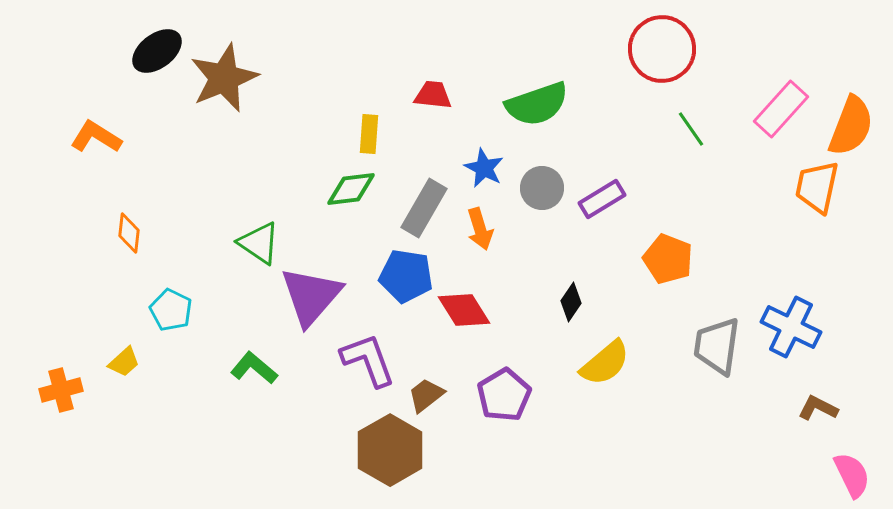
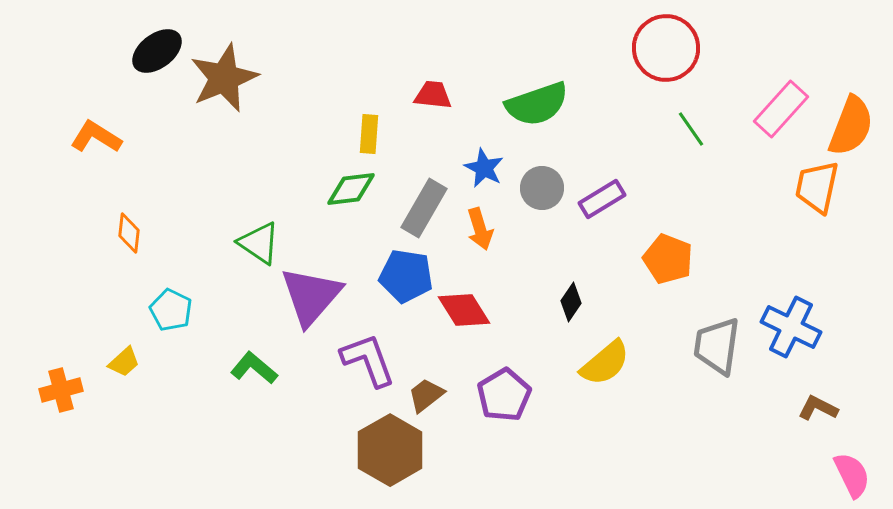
red circle: moved 4 px right, 1 px up
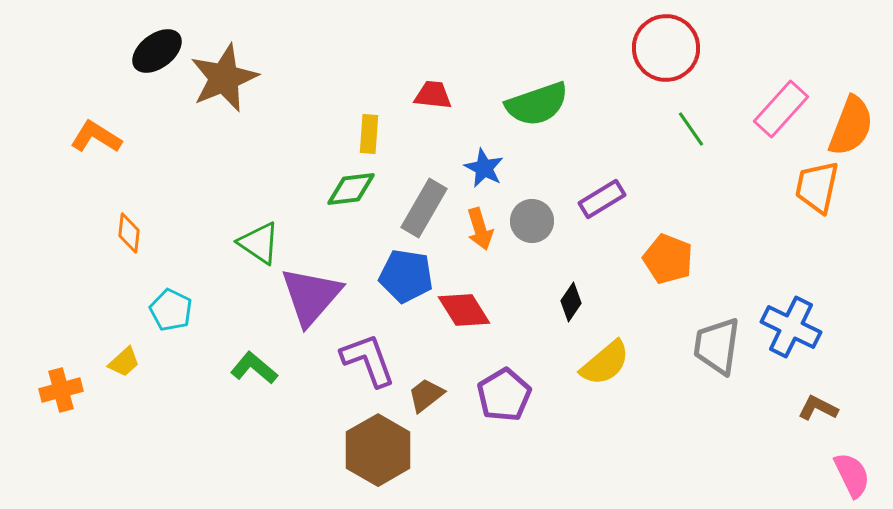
gray circle: moved 10 px left, 33 px down
brown hexagon: moved 12 px left
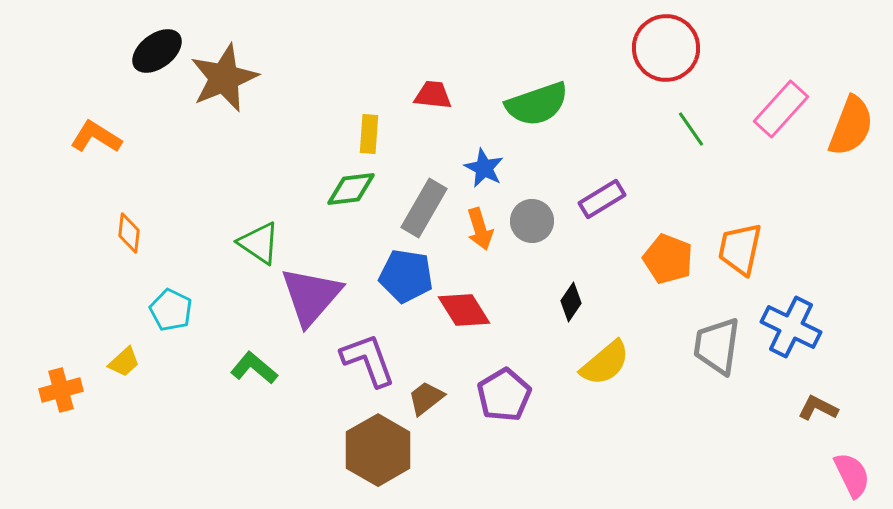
orange trapezoid: moved 77 px left, 62 px down
brown trapezoid: moved 3 px down
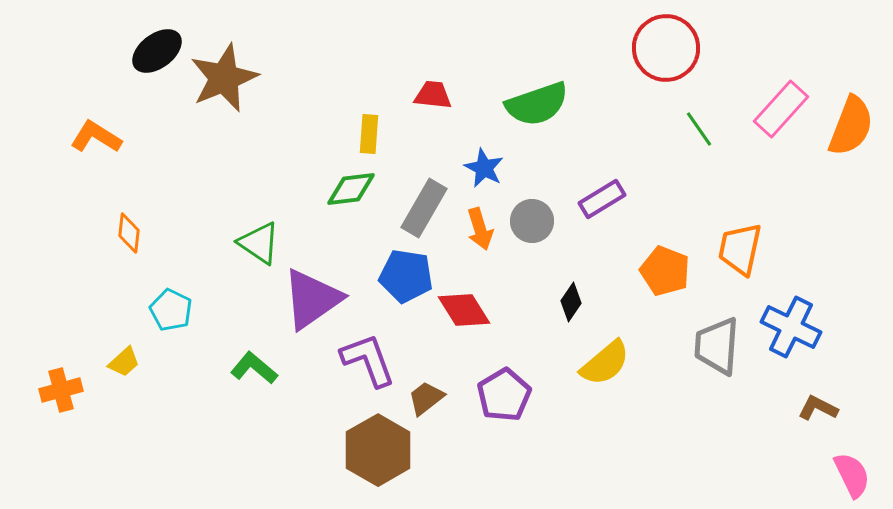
green line: moved 8 px right
orange pentagon: moved 3 px left, 12 px down
purple triangle: moved 1 px right, 3 px down; rotated 14 degrees clockwise
gray trapezoid: rotated 4 degrees counterclockwise
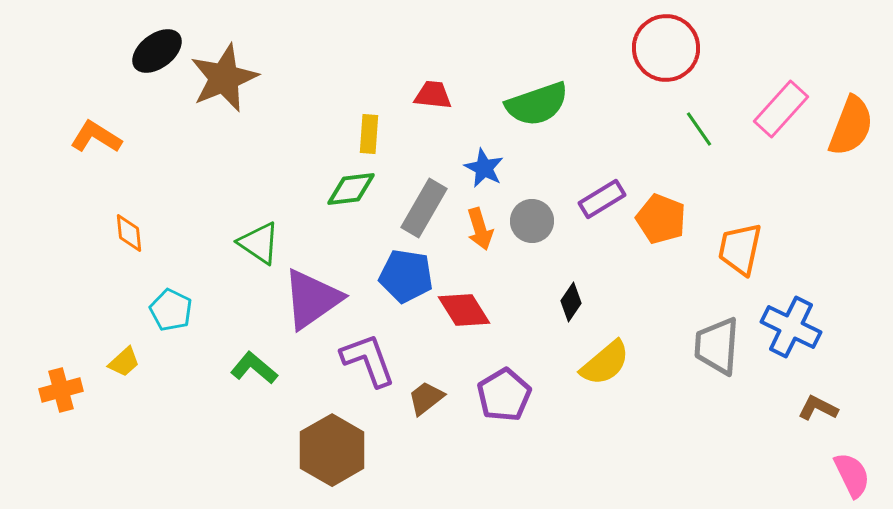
orange diamond: rotated 12 degrees counterclockwise
orange pentagon: moved 4 px left, 52 px up
brown hexagon: moved 46 px left
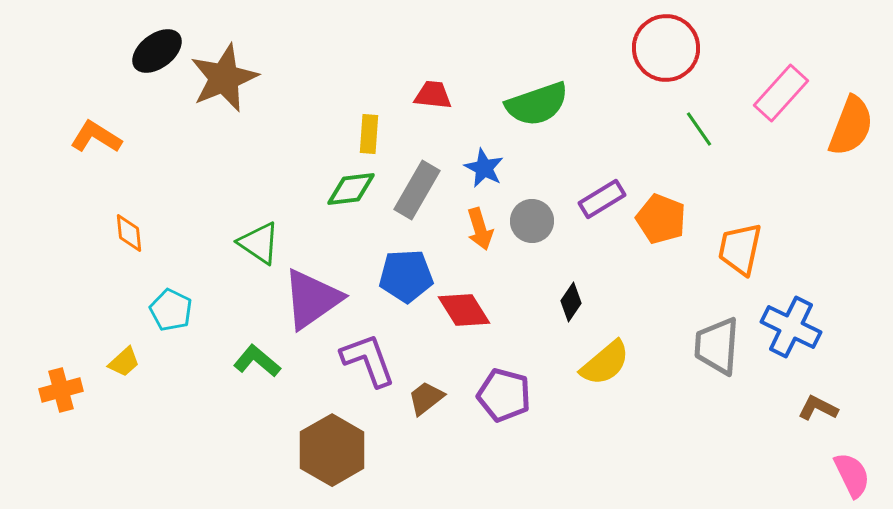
pink rectangle: moved 16 px up
gray rectangle: moved 7 px left, 18 px up
blue pentagon: rotated 12 degrees counterclockwise
green L-shape: moved 3 px right, 7 px up
purple pentagon: rotated 26 degrees counterclockwise
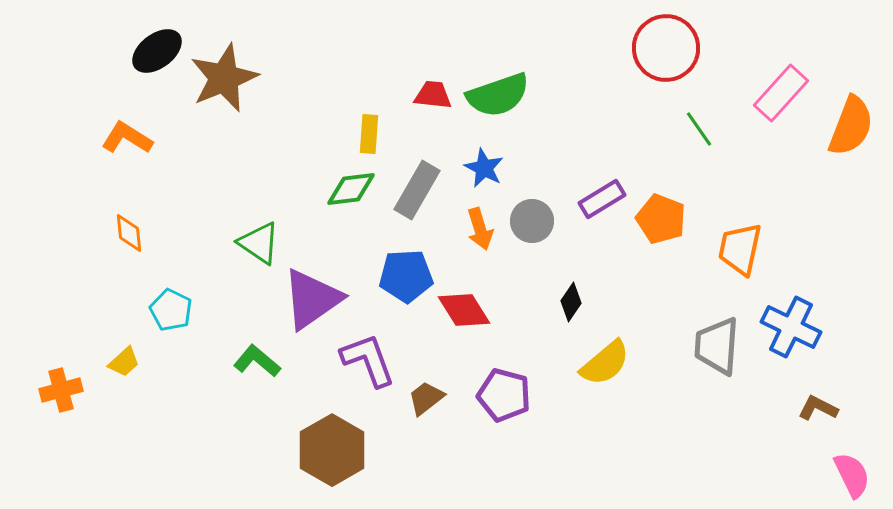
green semicircle: moved 39 px left, 9 px up
orange L-shape: moved 31 px right, 1 px down
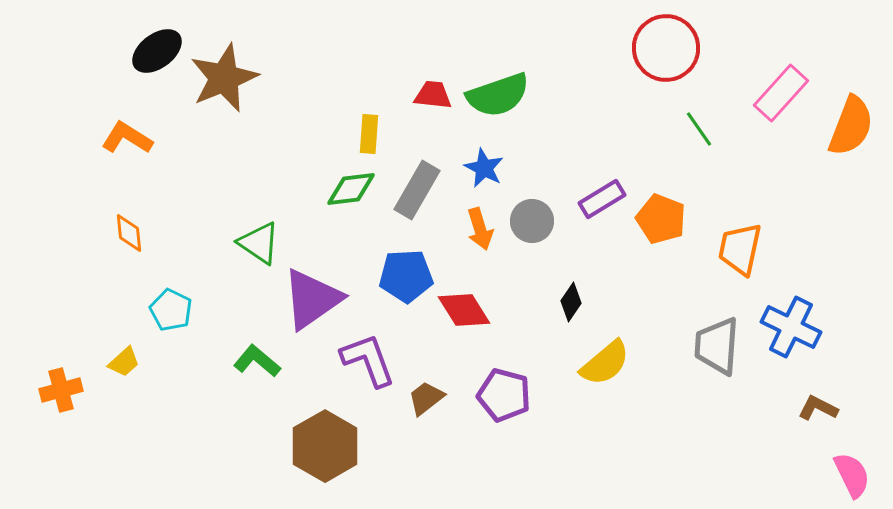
brown hexagon: moved 7 px left, 4 px up
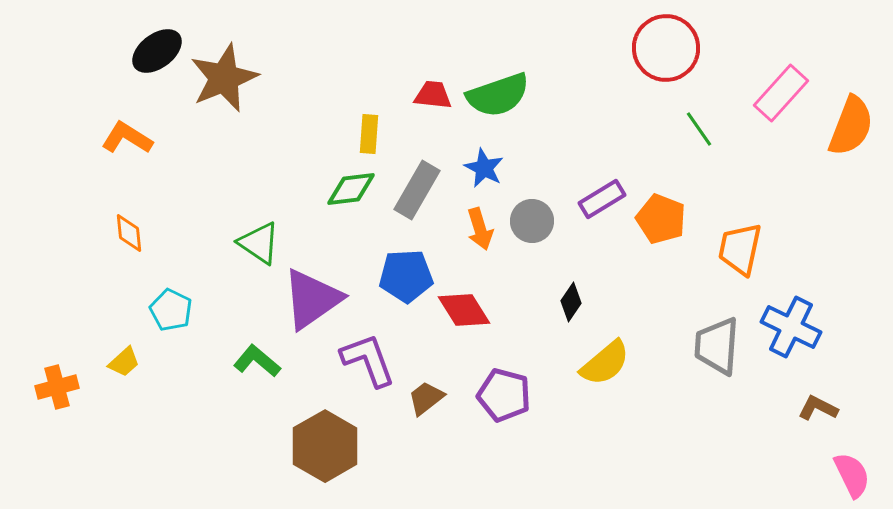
orange cross: moved 4 px left, 3 px up
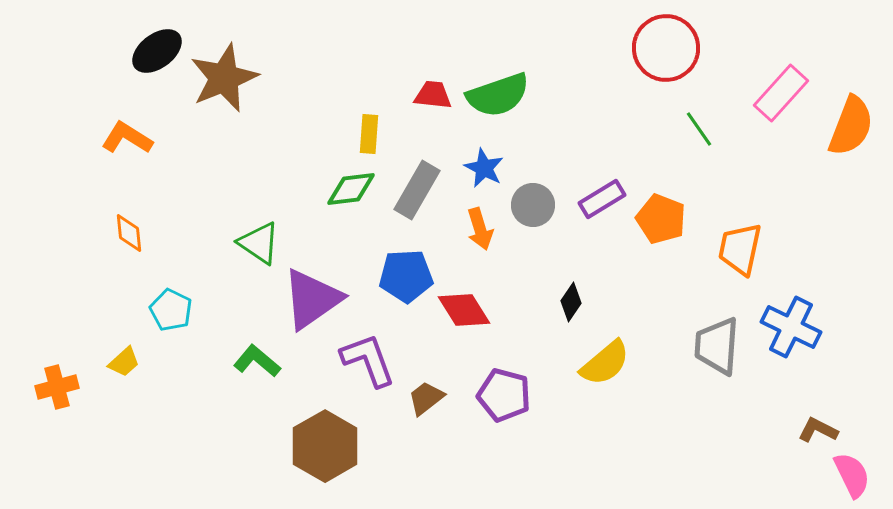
gray circle: moved 1 px right, 16 px up
brown L-shape: moved 22 px down
